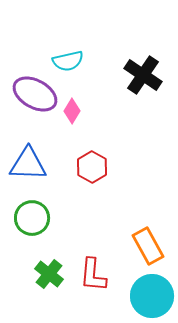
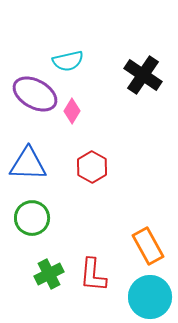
green cross: rotated 24 degrees clockwise
cyan circle: moved 2 px left, 1 px down
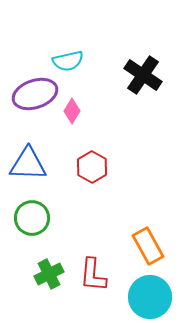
purple ellipse: rotated 48 degrees counterclockwise
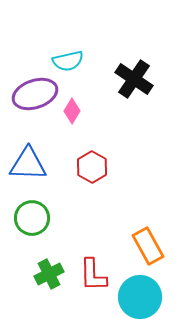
black cross: moved 9 px left, 4 px down
red L-shape: rotated 6 degrees counterclockwise
cyan circle: moved 10 px left
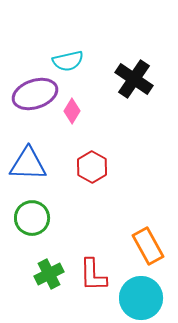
cyan circle: moved 1 px right, 1 px down
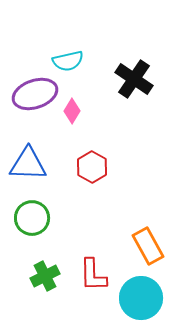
green cross: moved 4 px left, 2 px down
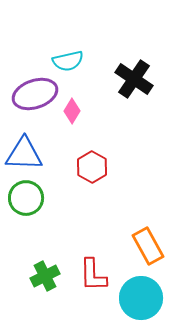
blue triangle: moved 4 px left, 10 px up
green circle: moved 6 px left, 20 px up
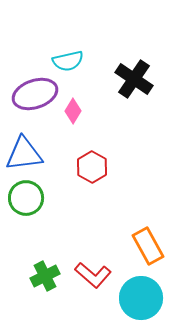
pink diamond: moved 1 px right
blue triangle: rotated 9 degrees counterclockwise
red L-shape: rotated 48 degrees counterclockwise
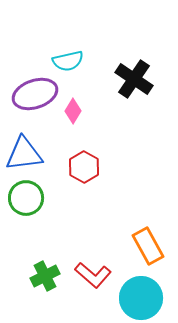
red hexagon: moved 8 px left
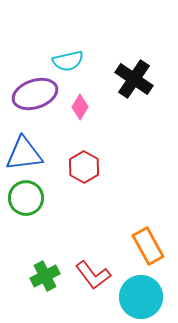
pink diamond: moved 7 px right, 4 px up
red L-shape: rotated 12 degrees clockwise
cyan circle: moved 1 px up
